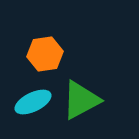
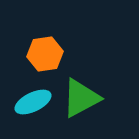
green triangle: moved 2 px up
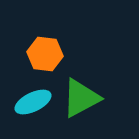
orange hexagon: rotated 16 degrees clockwise
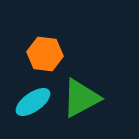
cyan ellipse: rotated 9 degrees counterclockwise
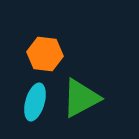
cyan ellipse: moved 2 px right; rotated 39 degrees counterclockwise
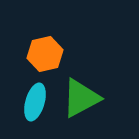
orange hexagon: rotated 20 degrees counterclockwise
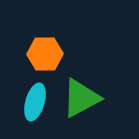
orange hexagon: rotated 12 degrees clockwise
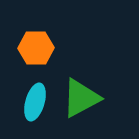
orange hexagon: moved 9 px left, 6 px up
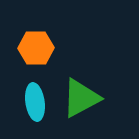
cyan ellipse: rotated 24 degrees counterclockwise
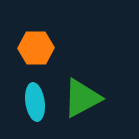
green triangle: moved 1 px right
